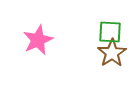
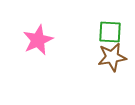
brown star: moved 4 px down; rotated 24 degrees clockwise
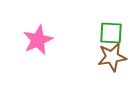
green square: moved 1 px right, 1 px down
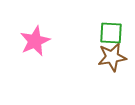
pink star: moved 3 px left, 1 px down
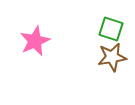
green square: moved 4 px up; rotated 15 degrees clockwise
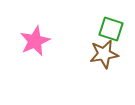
brown star: moved 8 px left, 3 px up
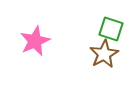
brown star: rotated 20 degrees counterclockwise
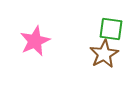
green square: rotated 10 degrees counterclockwise
